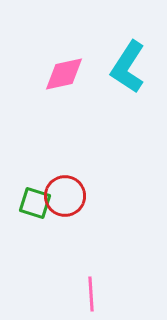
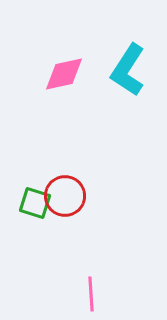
cyan L-shape: moved 3 px down
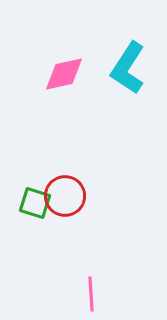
cyan L-shape: moved 2 px up
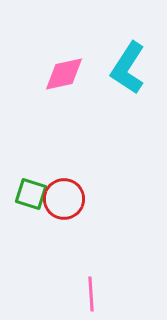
red circle: moved 1 px left, 3 px down
green square: moved 4 px left, 9 px up
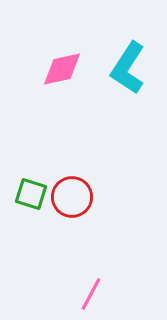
pink diamond: moved 2 px left, 5 px up
red circle: moved 8 px right, 2 px up
pink line: rotated 32 degrees clockwise
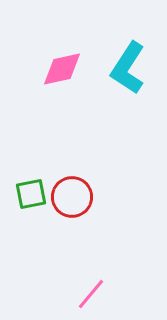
green square: rotated 28 degrees counterclockwise
pink line: rotated 12 degrees clockwise
